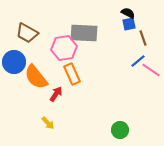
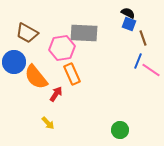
blue square: rotated 32 degrees clockwise
pink hexagon: moved 2 px left
blue line: rotated 28 degrees counterclockwise
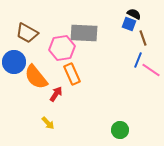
black semicircle: moved 6 px right, 1 px down
blue line: moved 1 px up
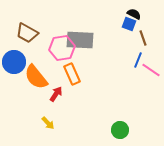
gray rectangle: moved 4 px left, 7 px down
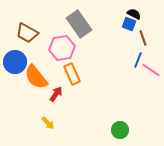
gray rectangle: moved 1 px left, 16 px up; rotated 52 degrees clockwise
blue circle: moved 1 px right
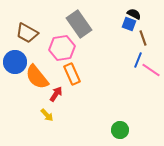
orange semicircle: moved 1 px right
yellow arrow: moved 1 px left, 8 px up
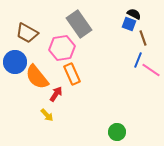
green circle: moved 3 px left, 2 px down
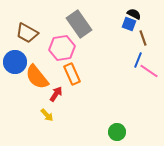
pink line: moved 2 px left, 1 px down
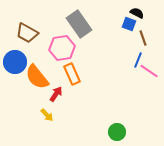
black semicircle: moved 3 px right, 1 px up
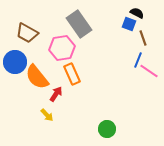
green circle: moved 10 px left, 3 px up
